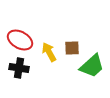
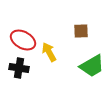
red ellipse: moved 3 px right
brown square: moved 9 px right, 17 px up
green trapezoid: rotated 12 degrees clockwise
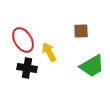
red ellipse: rotated 30 degrees clockwise
black cross: moved 8 px right
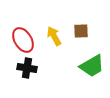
yellow arrow: moved 5 px right, 16 px up
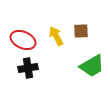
yellow arrow: moved 2 px right
red ellipse: rotated 35 degrees counterclockwise
black cross: moved 1 px right; rotated 18 degrees counterclockwise
